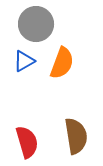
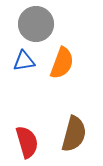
blue triangle: rotated 20 degrees clockwise
brown semicircle: moved 2 px left, 2 px up; rotated 24 degrees clockwise
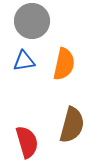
gray circle: moved 4 px left, 3 px up
orange semicircle: moved 2 px right, 1 px down; rotated 8 degrees counterclockwise
brown semicircle: moved 2 px left, 9 px up
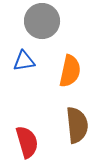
gray circle: moved 10 px right
orange semicircle: moved 6 px right, 7 px down
brown semicircle: moved 5 px right; rotated 21 degrees counterclockwise
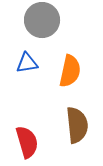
gray circle: moved 1 px up
blue triangle: moved 3 px right, 2 px down
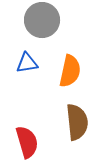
brown semicircle: moved 3 px up
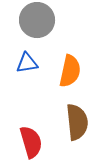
gray circle: moved 5 px left
red semicircle: moved 4 px right
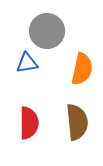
gray circle: moved 10 px right, 11 px down
orange semicircle: moved 12 px right, 2 px up
red semicircle: moved 2 px left, 19 px up; rotated 16 degrees clockwise
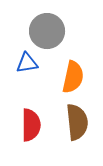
orange semicircle: moved 9 px left, 8 px down
red semicircle: moved 2 px right, 2 px down
